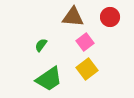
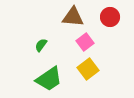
yellow square: moved 1 px right
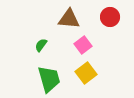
brown triangle: moved 4 px left, 2 px down
pink square: moved 2 px left, 3 px down
yellow square: moved 2 px left, 4 px down
green trapezoid: rotated 72 degrees counterclockwise
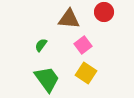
red circle: moved 6 px left, 5 px up
yellow square: rotated 20 degrees counterclockwise
green trapezoid: moved 2 px left; rotated 20 degrees counterclockwise
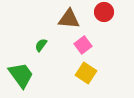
green trapezoid: moved 26 px left, 4 px up
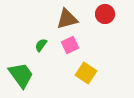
red circle: moved 1 px right, 2 px down
brown triangle: moved 2 px left; rotated 20 degrees counterclockwise
pink square: moved 13 px left; rotated 12 degrees clockwise
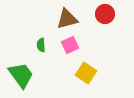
green semicircle: rotated 40 degrees counterclockwise
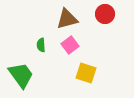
pink square: rotated 12 degrees counterclockwise
yellow square: rotated 15 degrees counterclockwise
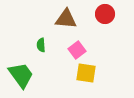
brown triangle: moved 1 px left; rotated 20 degrees clockwise
pink square: moved 7 px right, 5 px down
yellow square: rotated 10 degrees counterclockwise
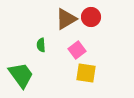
red circle: moved 14 px left, 3 px down
brown triangle: rotated 35 degrees counterclockwise
